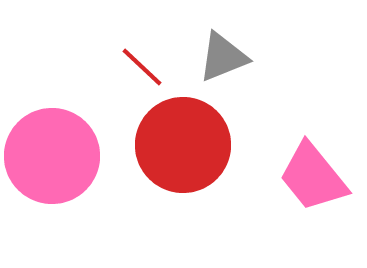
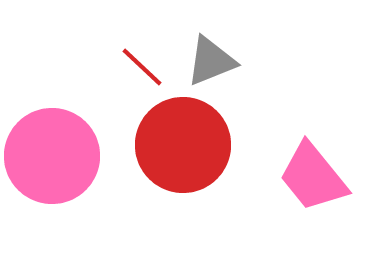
gray triangle: moved 12 px left, 4 px down
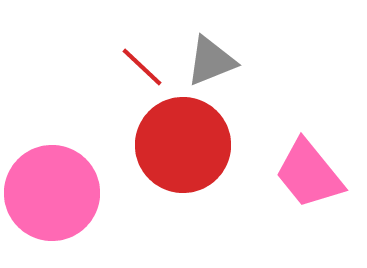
pink circle: moved 37 px down
pink trapezoid: moved 4 px left, 3 px up
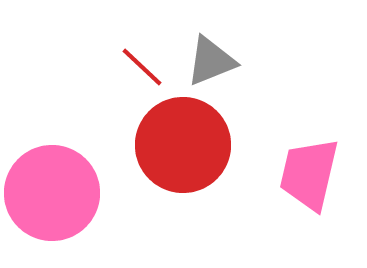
pink trapezoid: rotated 52 degrees clockwise
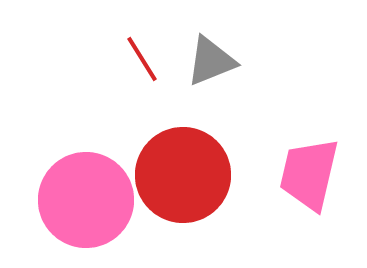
red line: moved 8 px up; rotated 15 degrees clockwise
red circle: moved 30 px down
pink circle: moved 34 px right, 7 px down
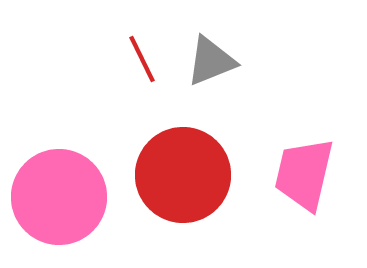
red line: rotated 6 degrees clockwise
pink trapezoid: moved 5 px left
pink circle: moved 27 px left, 3 px up
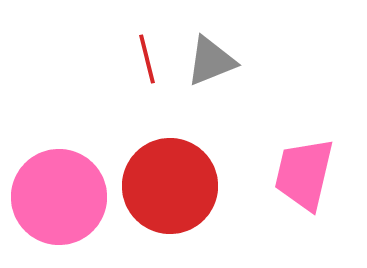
red line: moved 5 px right; rotated 12 degrees clockwise
red circle: moved 13 px left, 11 px down
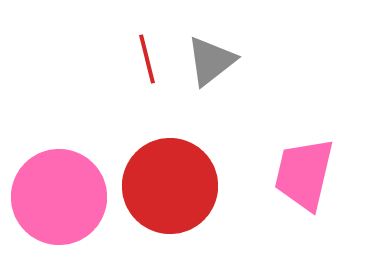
gray triangle: rotated 16 degrees counterclockwise
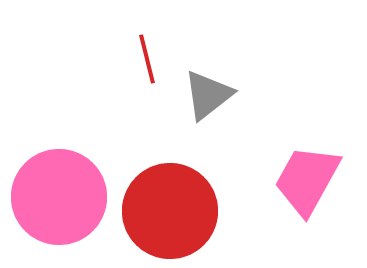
gray triangle: moved 3 px left, 34 px down
pink trapezoid: moved 3 px right, 6 px down; rotated 16 degrees clockwise
red circle: moved 25 px down
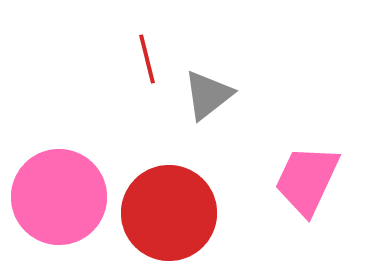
pink trapezoid: rotated 4 degrees counterclockwise
red circle: moved 1 px left, 2 px down
